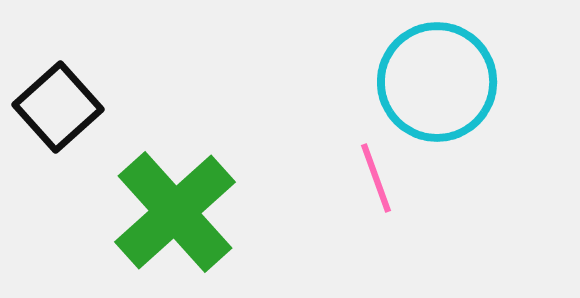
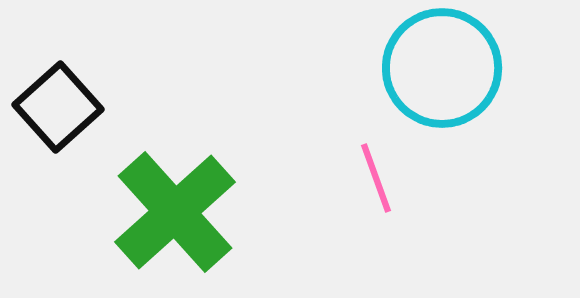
cyan circle: moved 5 px right, 14 px up
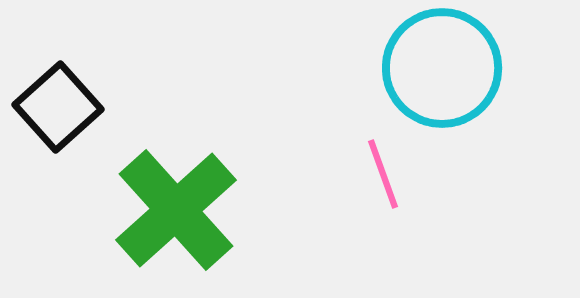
pink line: moved 7 px right, 4 px up
green cross: moved 1 px right, 2 px up
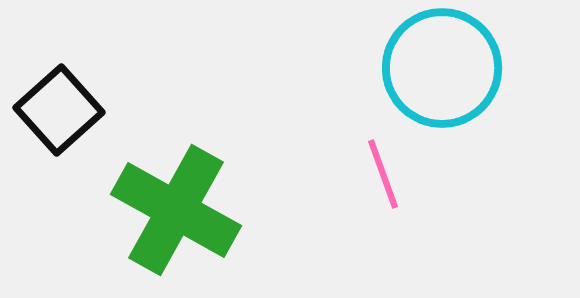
black square: moved 1 px right, 3 px down
green cross: rotated 19 degrees counterclockwise
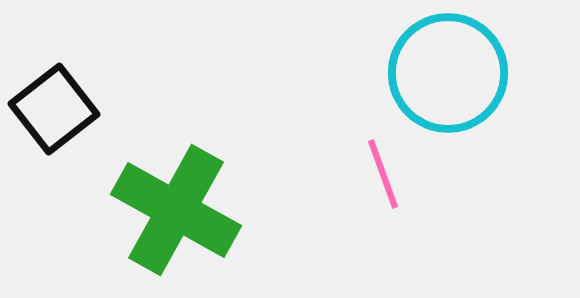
cyan circle: moved 6 px right, 5 px down
black square: moved 5 px left, 1 px up; rotated 4 degrees clockwise
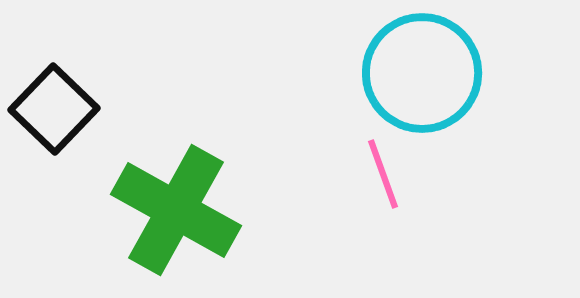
cyan circle: moved 26 px left
black square: rotated 8 degrees counterclockwise
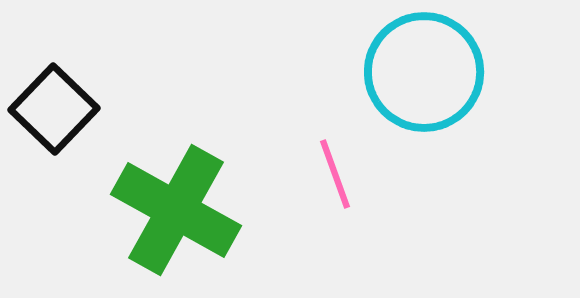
cyan circle: moved 2 px right, 1 px up
pink line: moved 48 px left
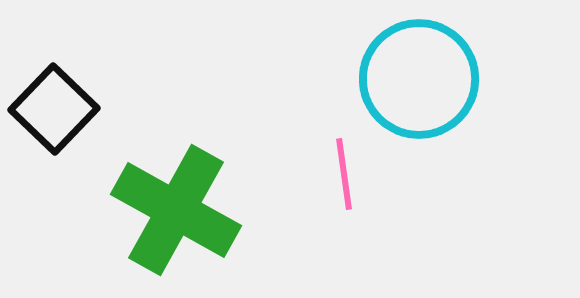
cyan circle: moved 5 px left, 7 px down
pink line: moved 9 px right; rotated 12 degrees clockwise
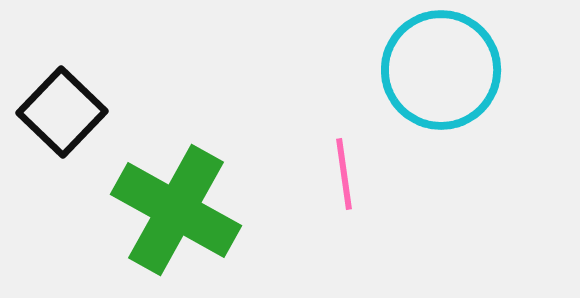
cyan circle: moved 22 px right, 9 px up
black square: moved 8 px right, 3 px down
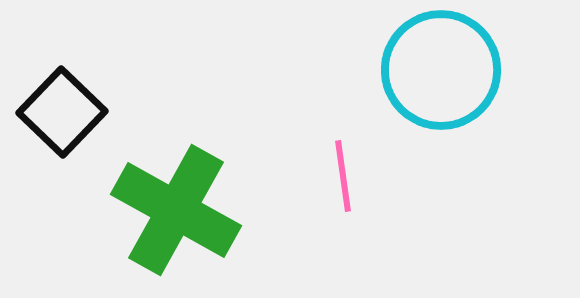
pink line: moved 1 px left, 2 px down
